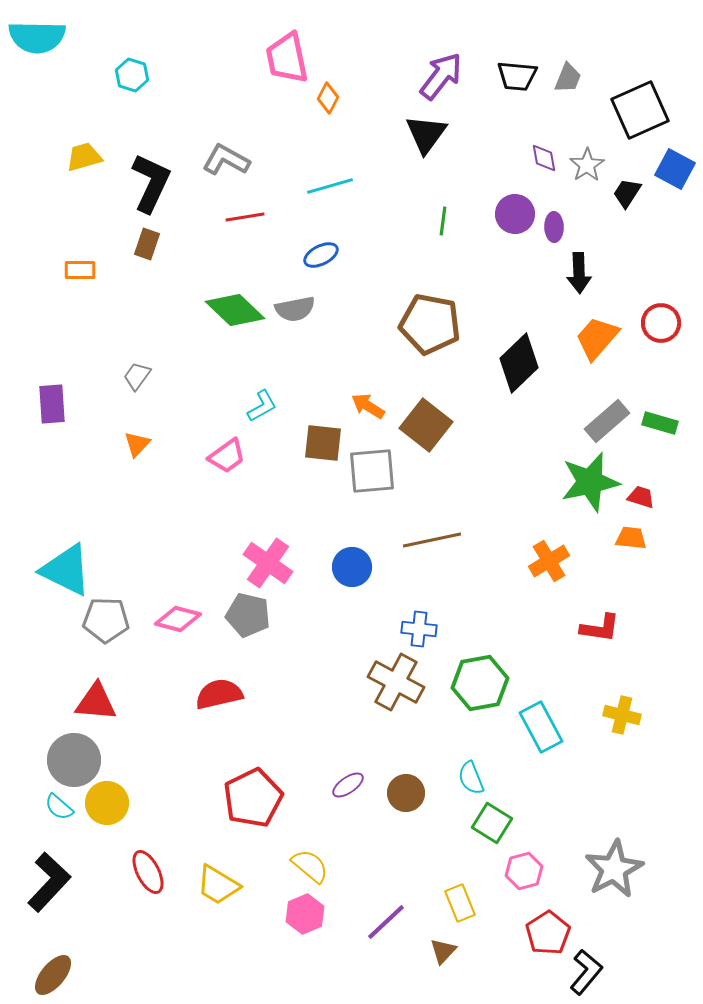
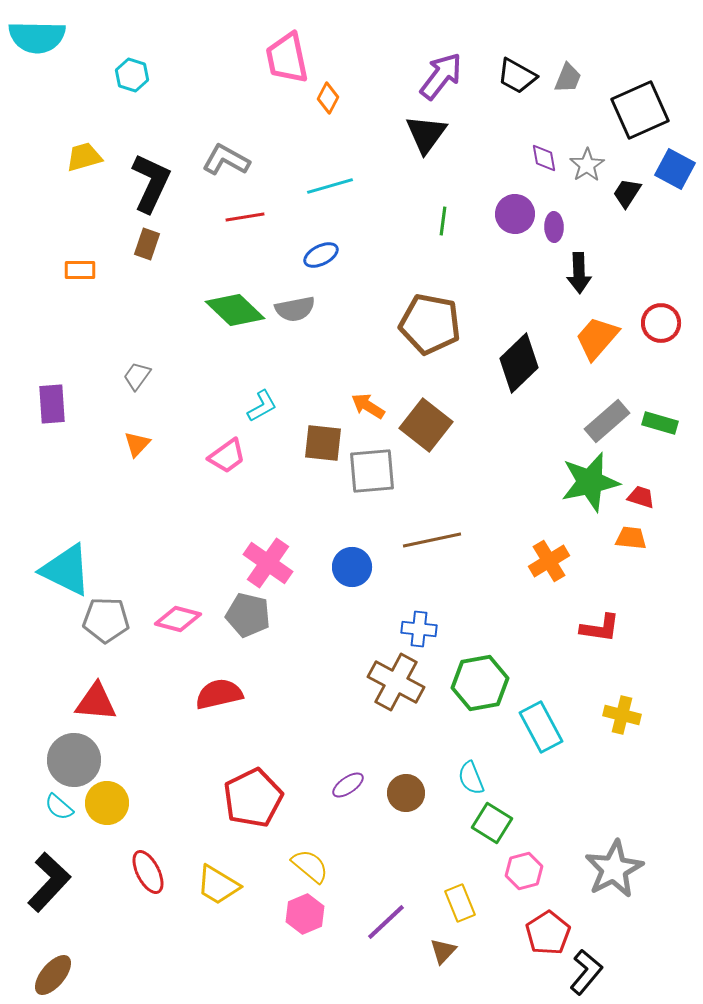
black trapezoid at (517, 76): rotated 24 degrees clockwise
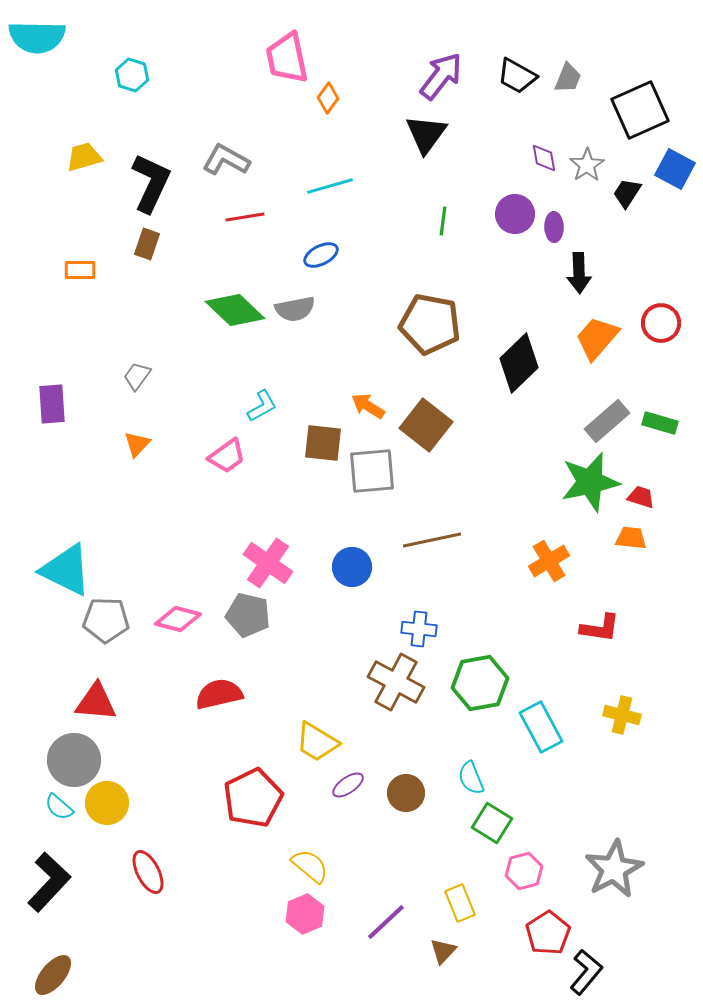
orange diamond at (328, 98): rotated 8 degrees clockwise
yellow trapezoid at (218, 885): moved 99 px right, 143 px up
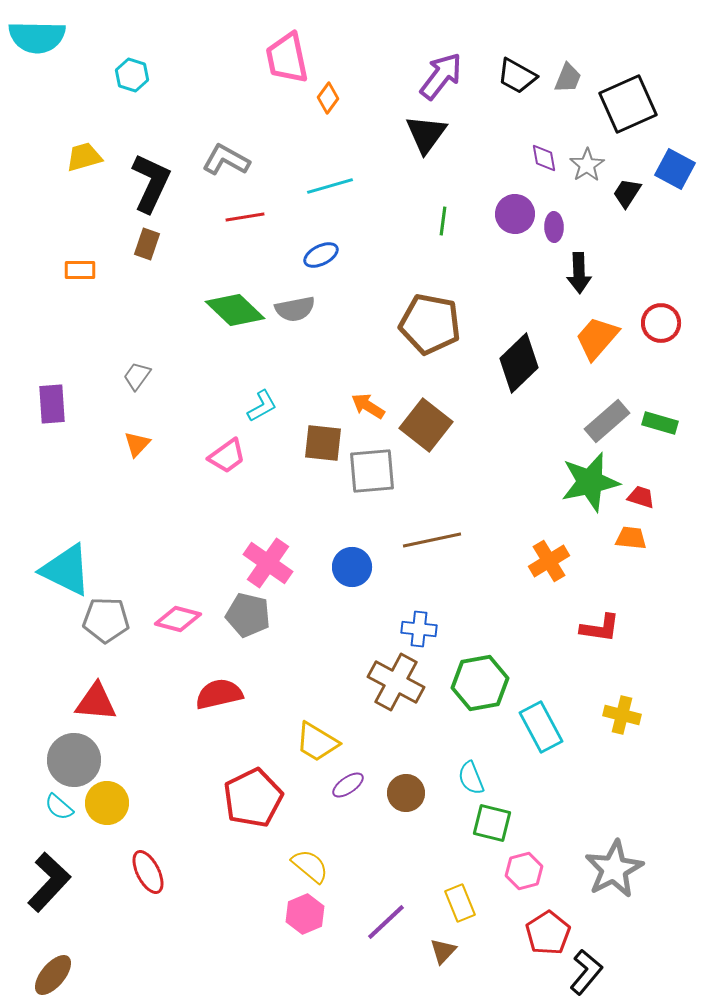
black square at (640, 110): moved 12 px left, 6 px up
green square at (492, 823): rotated 18 degrees counterclockwise
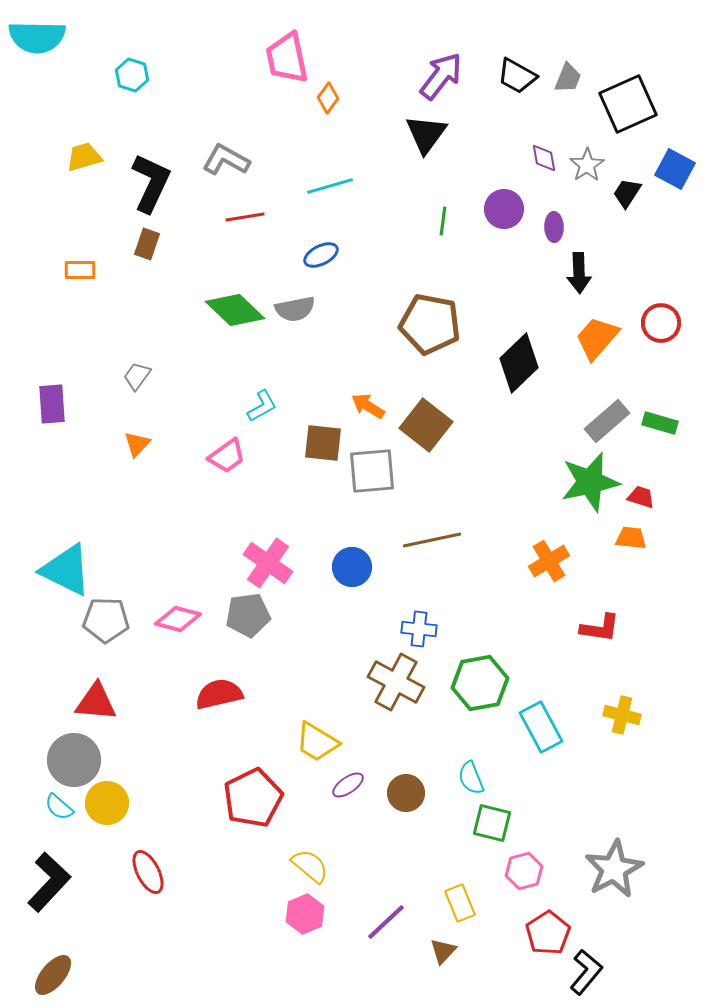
purple circle at (515, 214): moved 11 px left, 5 px up
gray pentagon at (248, 615): rotated 21 degrees counterclockwise
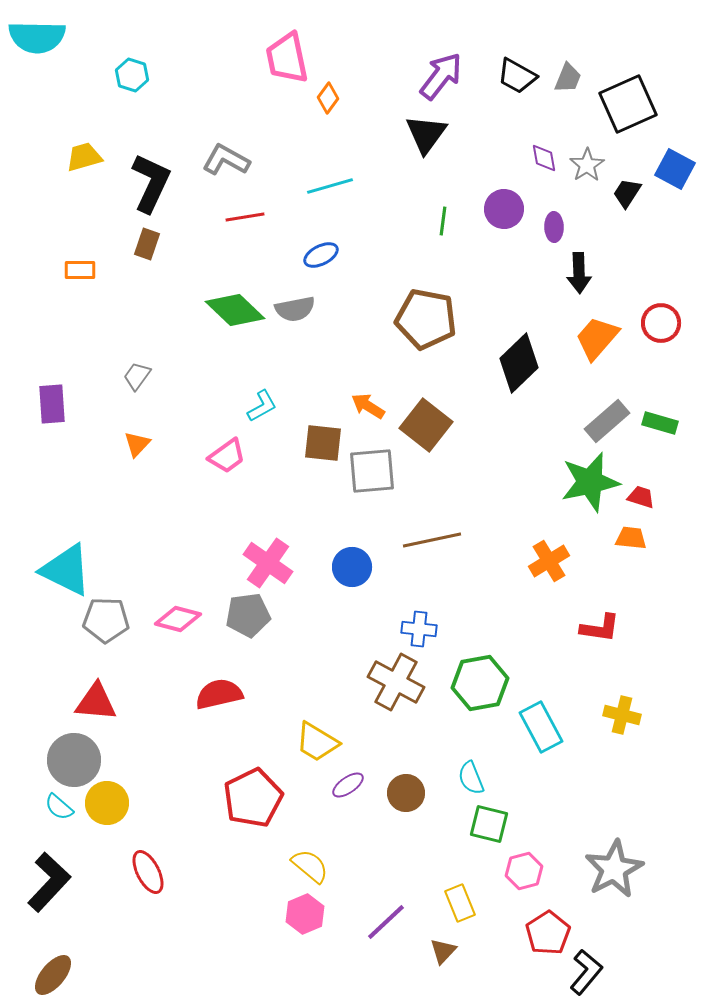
brown pentagon at (430, 324): moved 4 px left, 5 px up
green square at (492, 823): moved 3 px left, 1 px down
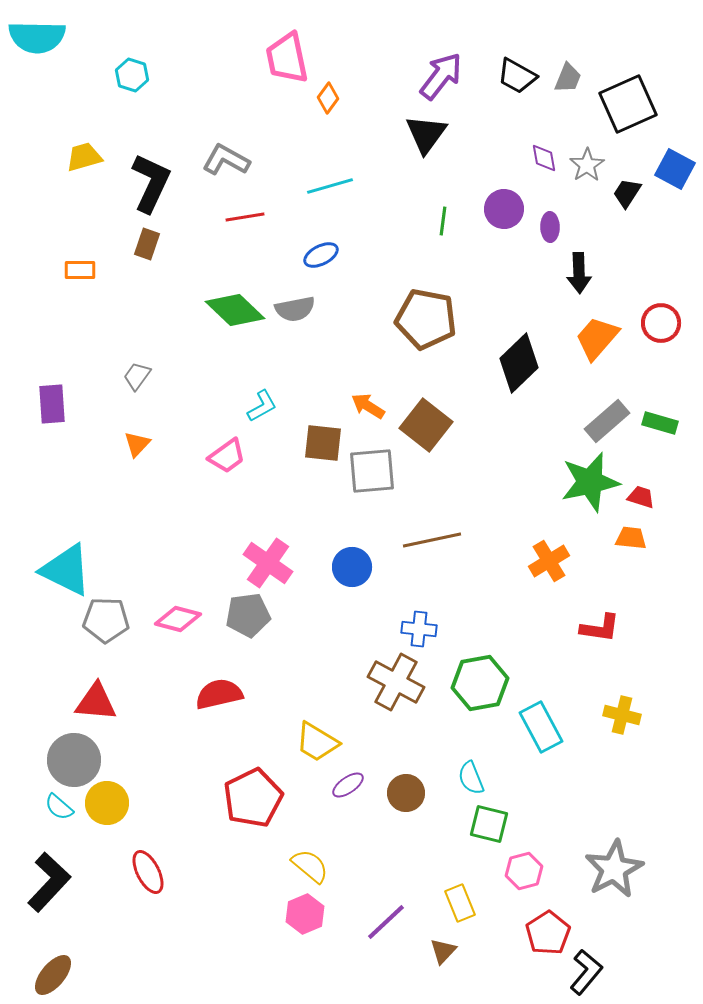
purple ellipse at (554, 227): moved 4 px left
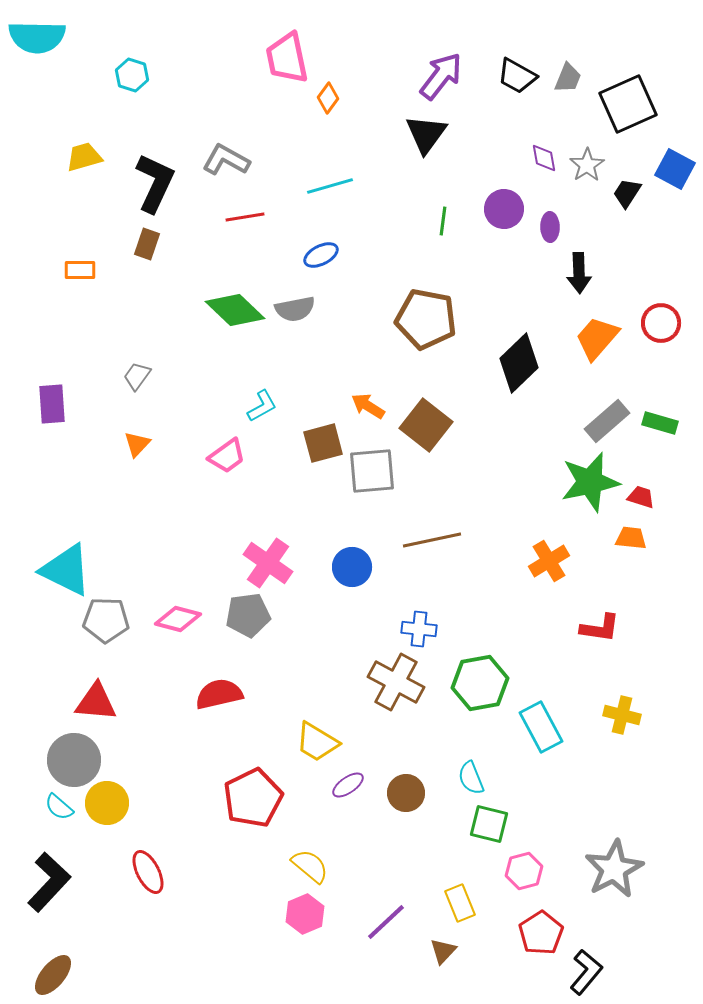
black L-shape at (151, 183): moved 4 px right
brown square at (323, 443): rotated 21 degrees counterclockwise
red pentagon at (548, 933): moved 7 px left
